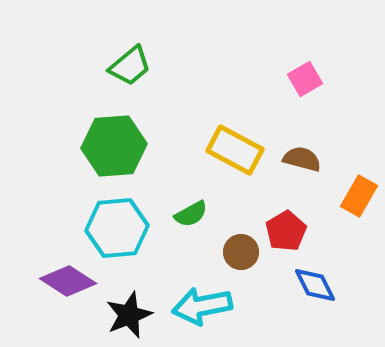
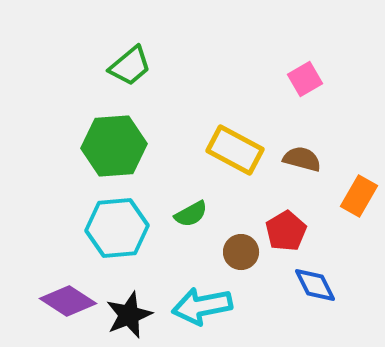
purple diamond: moved 20 px down
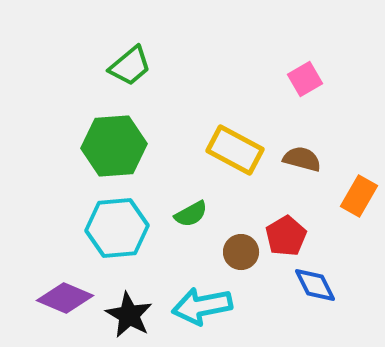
red pentagon: moved 5 px down
purple diamond: moved 3 px left, 3 px up; rotated 10 degrees counterclockwise
black star: rotated 21 degrees counterclockwise
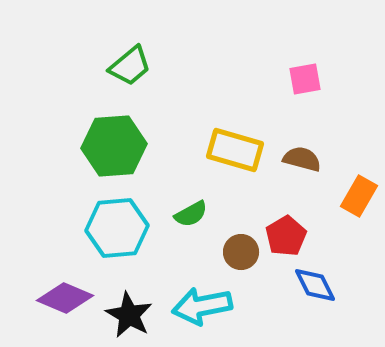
pink square: rotated 20 degrees clockwise
yellow rectangle: rotated 12 degrees counterclockwise
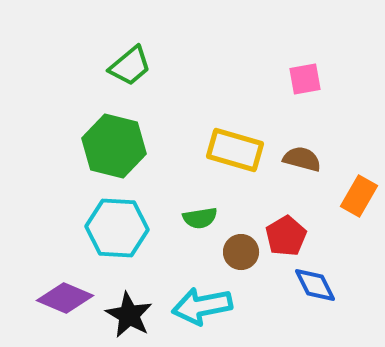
green hexagon: rotated 18 degrees clockwise
green semicircle: moved 9 px right, 4 px down; rotated 20 degrees clockwise
cyan hexagon: rotated 8 degrees clockwise
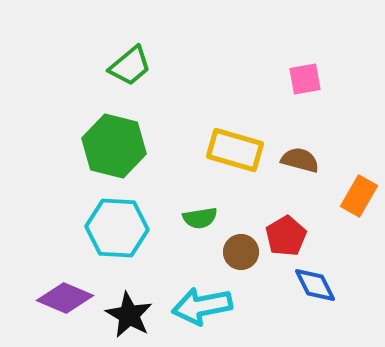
brown semicircle: moved 2 px left, 1 px down
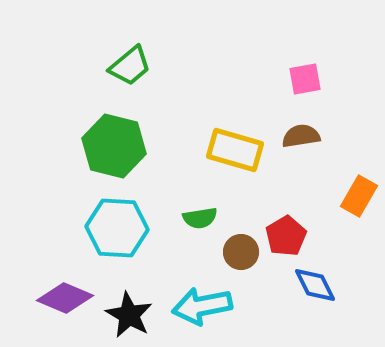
brown semicircle: moved 1 px right, 24 px up; rotated 24 degrees counterclockwise
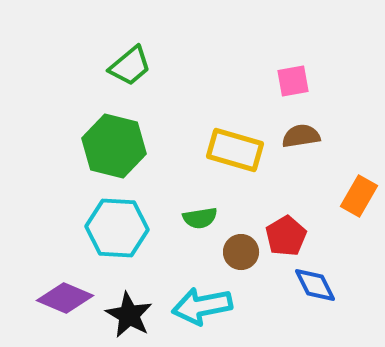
pink square: moved 12 px left, 2 px down
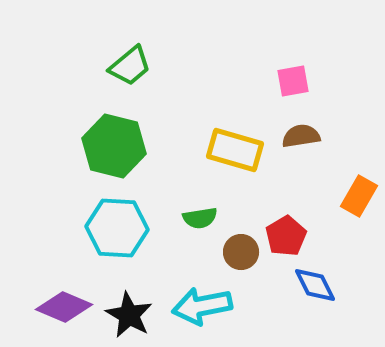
purple diamond: moved 1 px left, 9 px down
